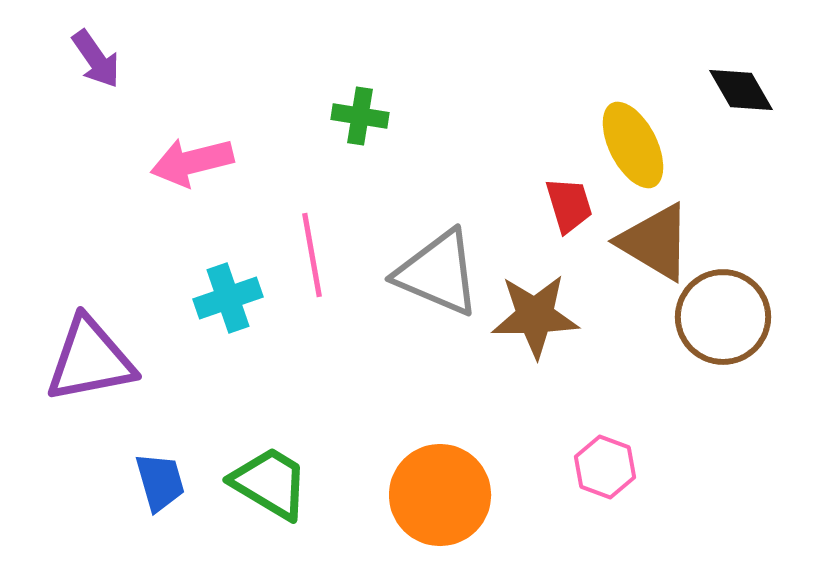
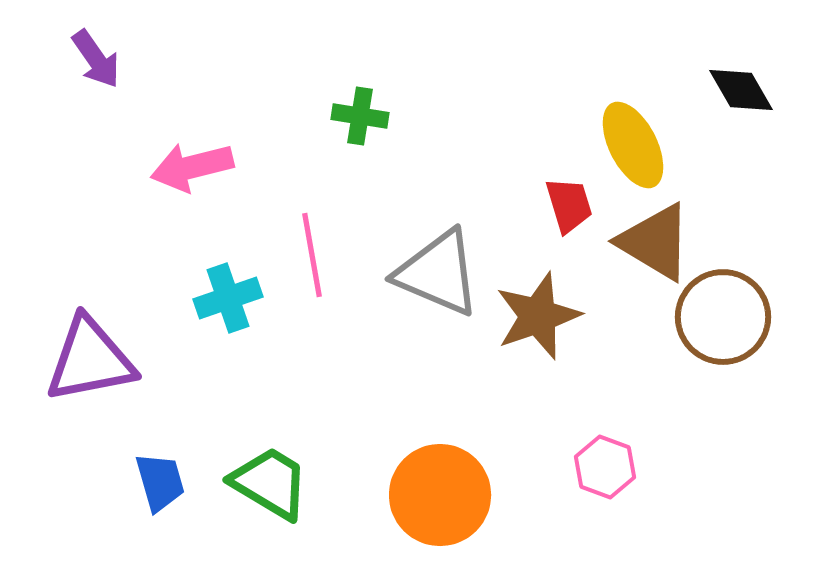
pink arrow: moved 5 px down
brown star: moved 3 px right; rotated 18 degrees counterclockwise
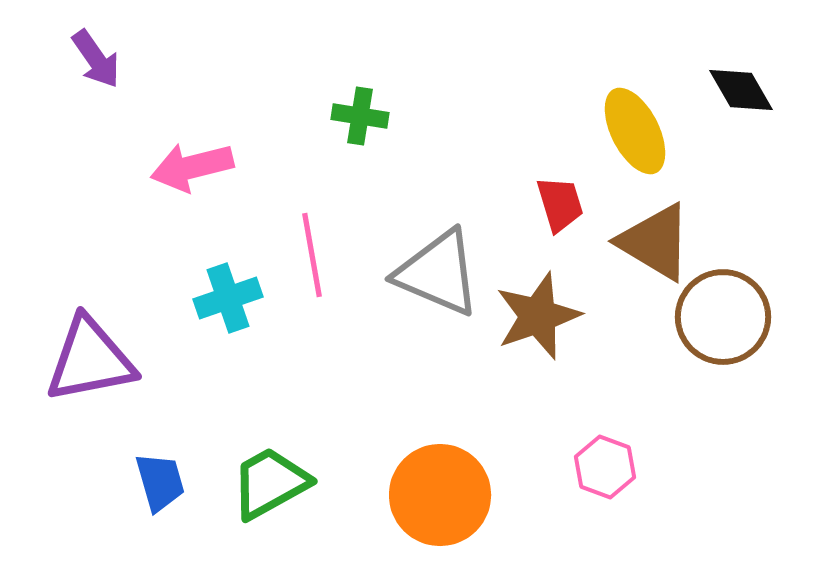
yellow ellipse: moved 2 px right, 14 px up
red trapezoid: moved 9 px left, 1 px up
green trapezoid: rotated 60 degrees counterclockwise
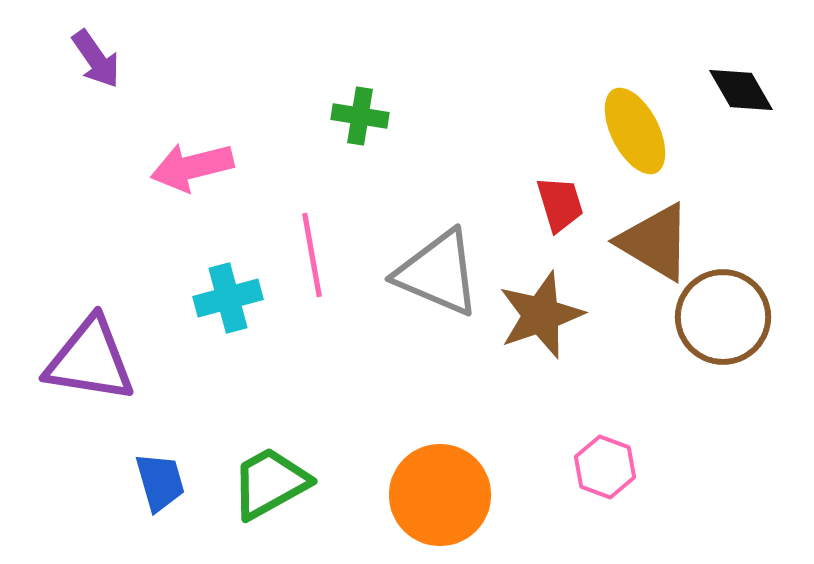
cyan cross: rotated 4 degrees clockwise
brown star: moved 3 px right, 1 px up
purple triangle: rotated 20 degrees clockwise
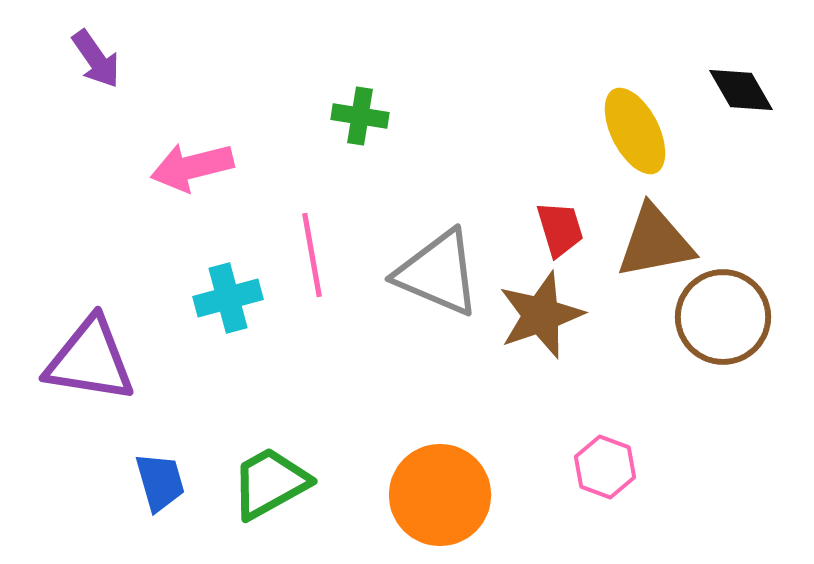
red trapezoid: moved 25 px down
brown triangle: rotated 42 degrees counterclockwise
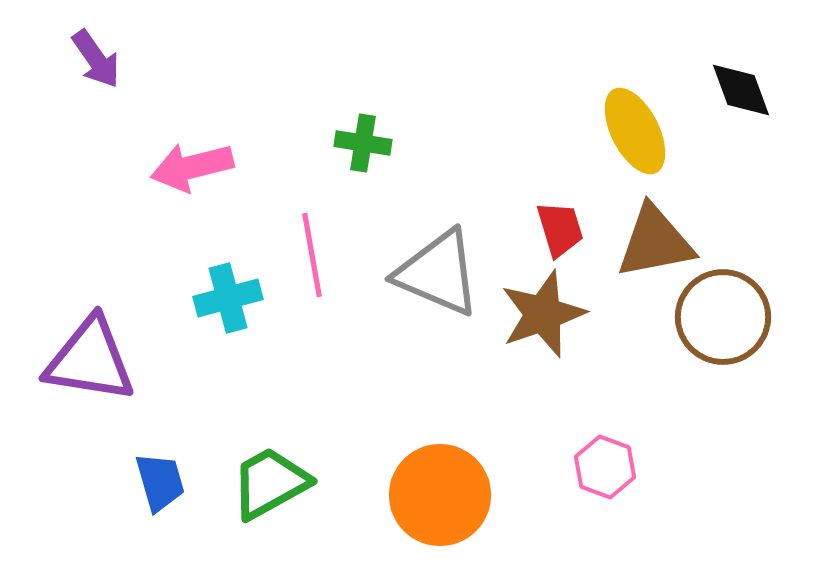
black diamond: rotated 10 degrees clockwise
green cross: moved 3 px right, 27 px down
brown star: moved 2 px right, 1 px up
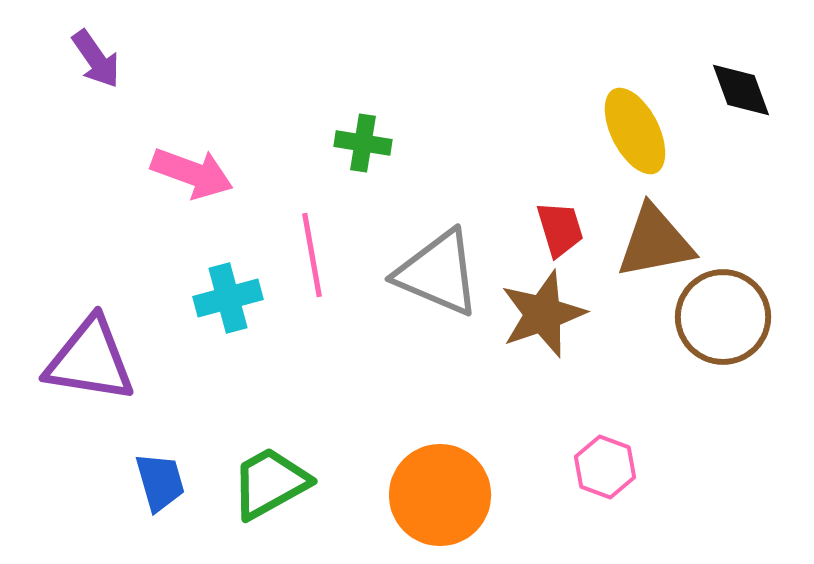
pink arrow: moved 6 px down; rotated 146 degrees counterclockwise
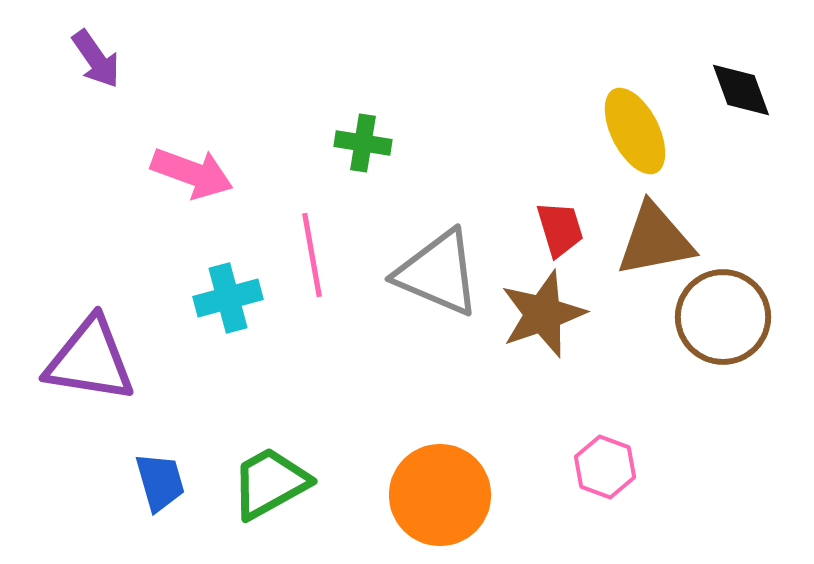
brown triangle: moved 2 px up
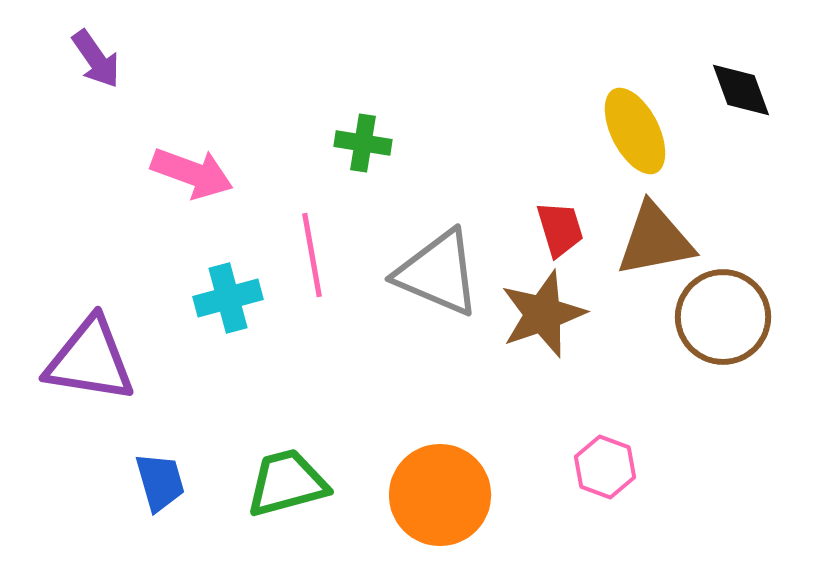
green trapezoid: moved 17 px right; rotated 14 degrees clockwise
